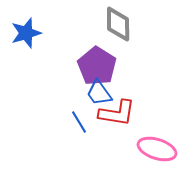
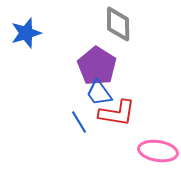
pink ellipse: moved 1 px right, 2 px down; rotated 9 degrees counterclockwise
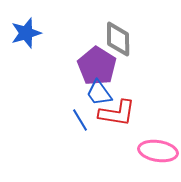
gray diamond: moved 15 px down
blue line: moved 1 px right, 2 px up
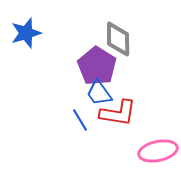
red L-shape: moved 1 px right
pink ellipse: rotated 21 degrees counterclockwise
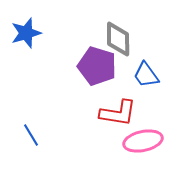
purple pentagon: rotated 15 degrees counterclockwise
blue trapezoid: moved 47 px right, 18 px up
blue line: moved 49 px left, 15 px down
pink ellipse: moved 15 px left, 10 px up
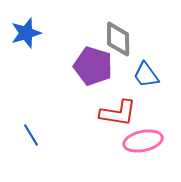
purple pentagon: moved 4 px left
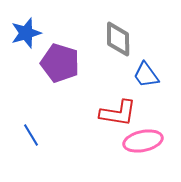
purple pentagon: moved 33 px left, 3 px up
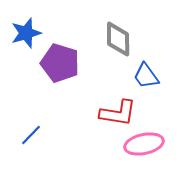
blue trapezoid: moved 1 px down
blue line: rotated 75 degrees clockwise
pink ellipse: moved 1 px right, 3 px down
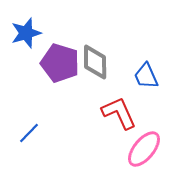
gray diamond: moved 23 px left, 23 px down
blue trapezoid: rotated 12 degrees clockwise
red L-shape: moved 1 px right; rotated 123 degrees counterclockwise
blue line: moved 2 px left, 2 px up
pink ellipse: moved 5 px down; rotated 39 degrees counterclockwise
